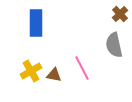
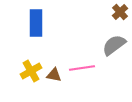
brown cross: moved 2 px up
gray semicircle: rotated 65 degrees clockwise
pink line: rotated 70 degrees counterclockwise
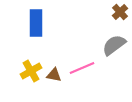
pink line: rotated 15 degrees counterclockwise
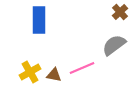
blue rectangle: moved 3 px right, 3 px up
yellow cross: moved 1 px left, 1 px down
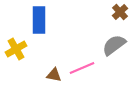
yellow cross: moved 14 px left, 23 px up
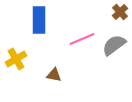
yellow cross: moved 10 px down
pink line: moved 29 px up
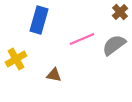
blue rectangle: rotated 16 degrees clockwise
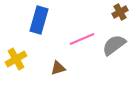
brown cross: rotated 14 degrees clockwise
brown triangle: moved 4 px right, 7 px up; rotated 28 degrees counterclockwise
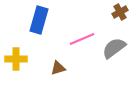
gray semicircle: moved 3 px down
yellow cross: rotated 30 degrees clockwise
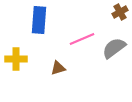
blue rectangle: rotated 12 degrees counterclockwise
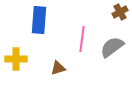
pink line: rotated 60 degrees counterclockwise
gray semicircle: moved 2 px left, 1 px up
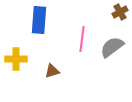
brown triangle: moved 6 px left, 3 px down
